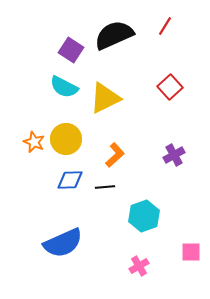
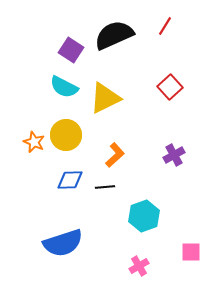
yellow circle: moved 4 px up
blue semicircle: rotated 6 degrees clockwise
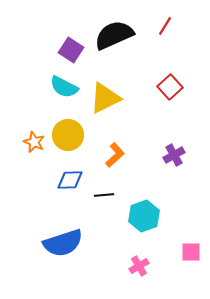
yellow circle: moved 2 px right
black line: moved 1 px left, 8 px down
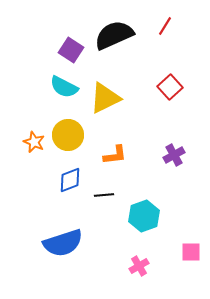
orange L-shape: rotated 35 degrees clockwise
blue diamond: rotated 20 degrees counterclockwise
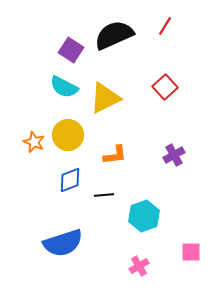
red square: moved 5 px left
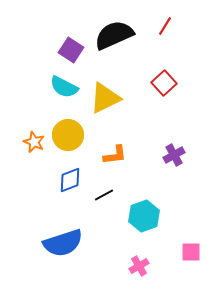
red square: moved 1 px left, 4 px up
black line: rotated 24 degrees counterclockwise
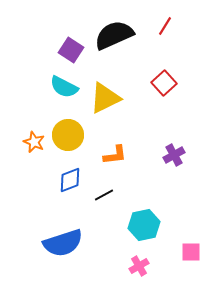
cyan hexagon: moved 9 px down; rotated 8 degrees clockwise
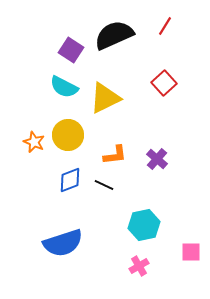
purple cross: moved 17 px left, 4 px down; rotated 20 degrees counterclockwise
black line: moved 10 px up; rotated 54 degrees clockwise
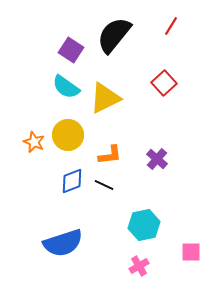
red line: moved 6 px right
black semicircle: rotated 27 degrees counterclockwise
cyan semicircle: moved 2 px right; rotated 8 degrees clockwise
orange L-shape: moved 5 px left
blue diamond: moved 2 px right, 1 px down
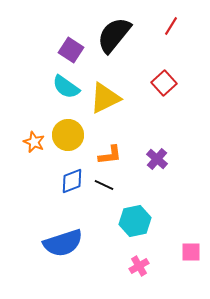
cyan hexagon: moved 9 px left, 4 px up
